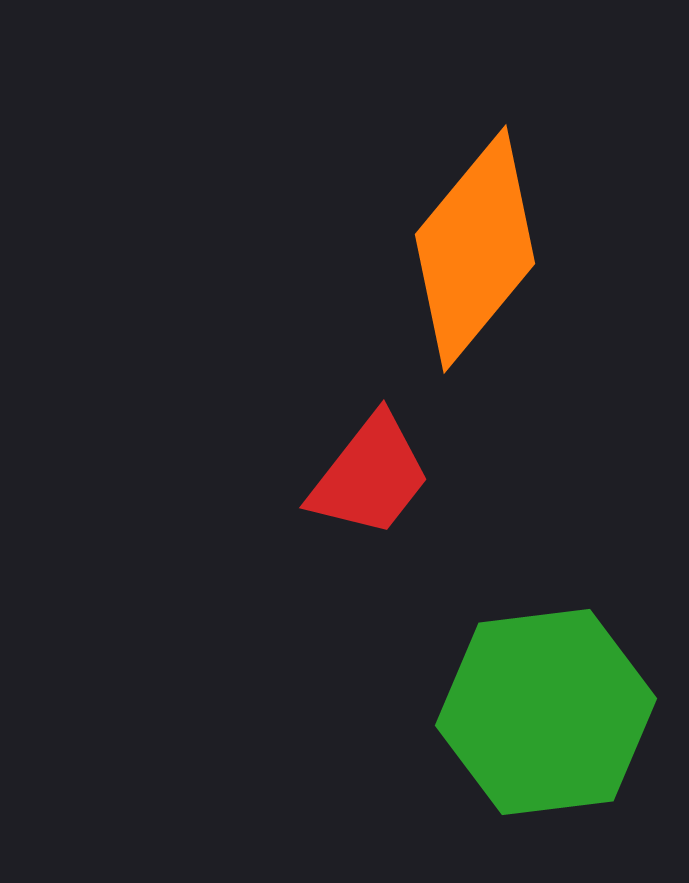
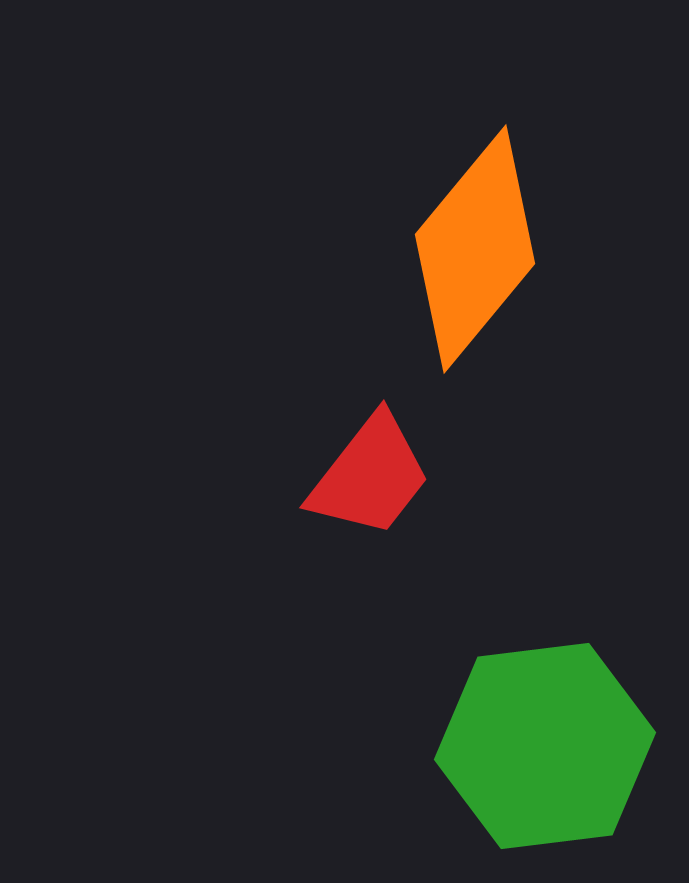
green hexagon: moved 1 px left, 34 px down
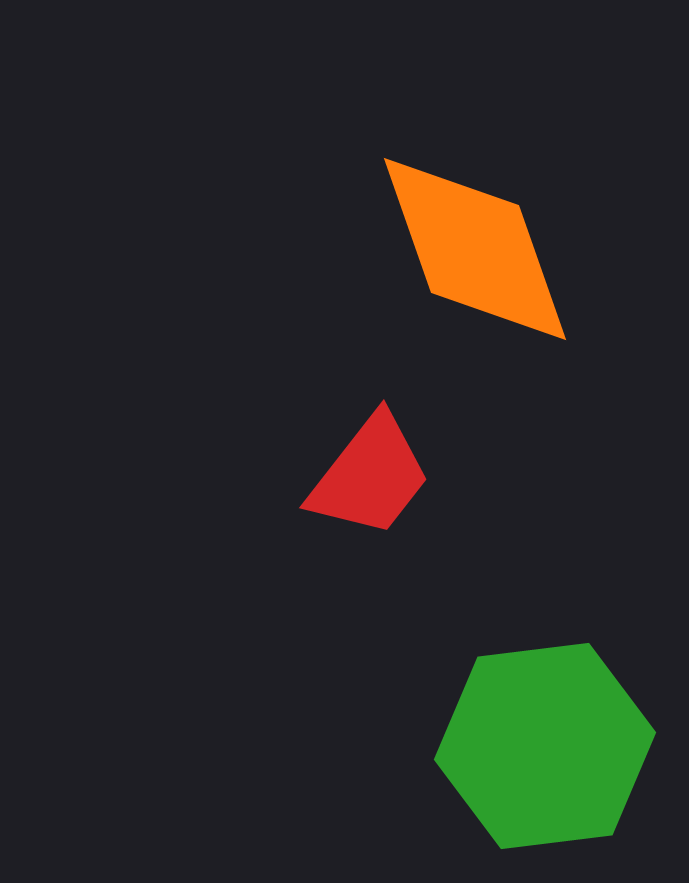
orange diamond: rotated 59 degrees counterclockwise
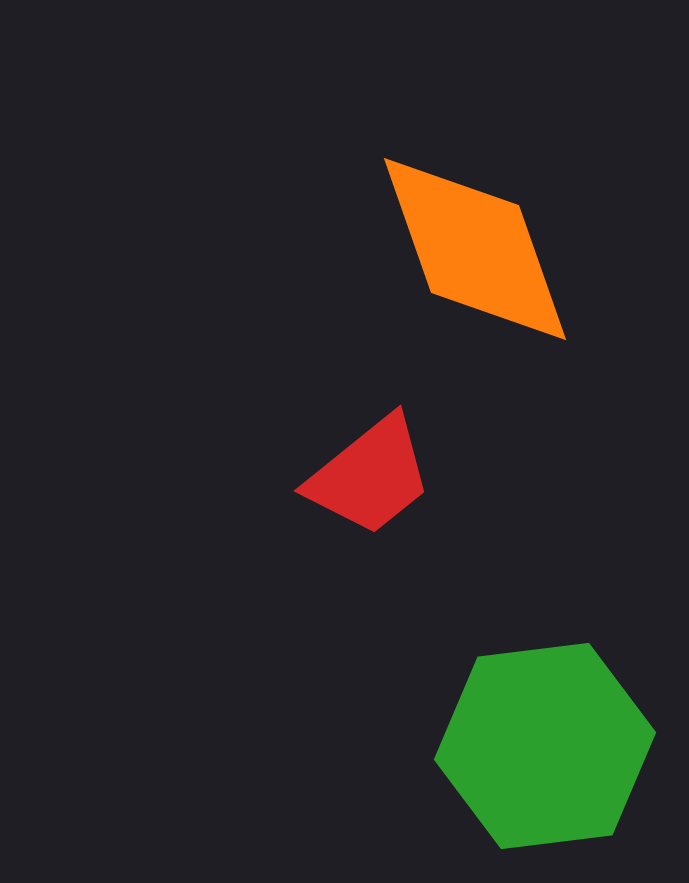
red trapezoid: rotated 13 degrees clockwise
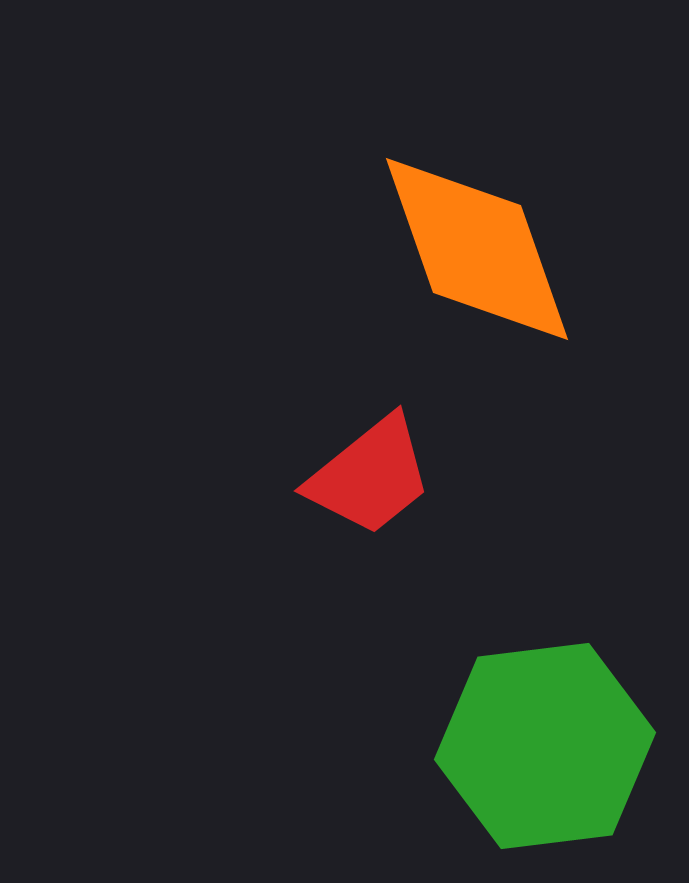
orange diamond: moved 2 px right
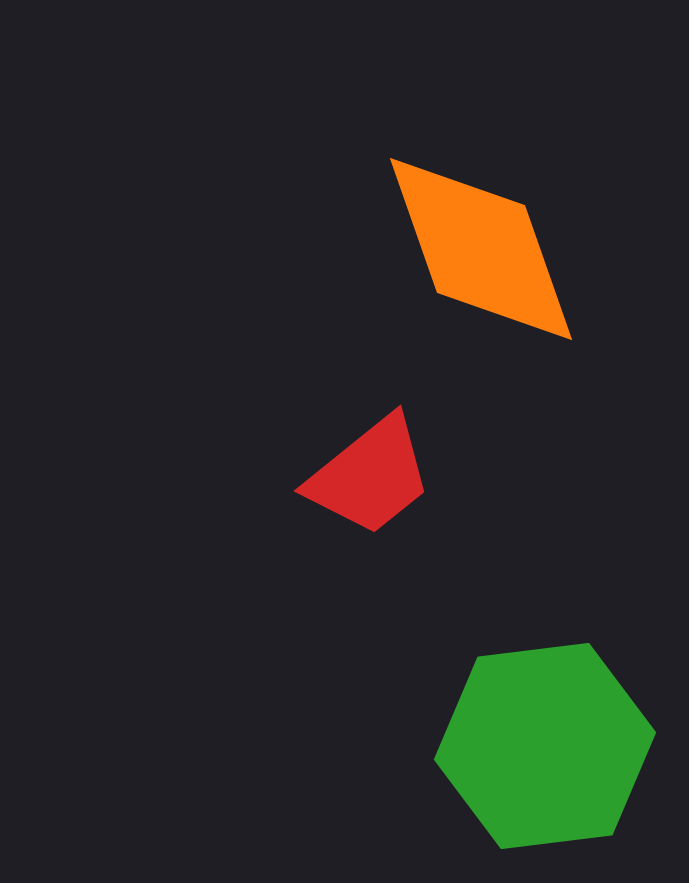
orange diamond: moved 4 px right
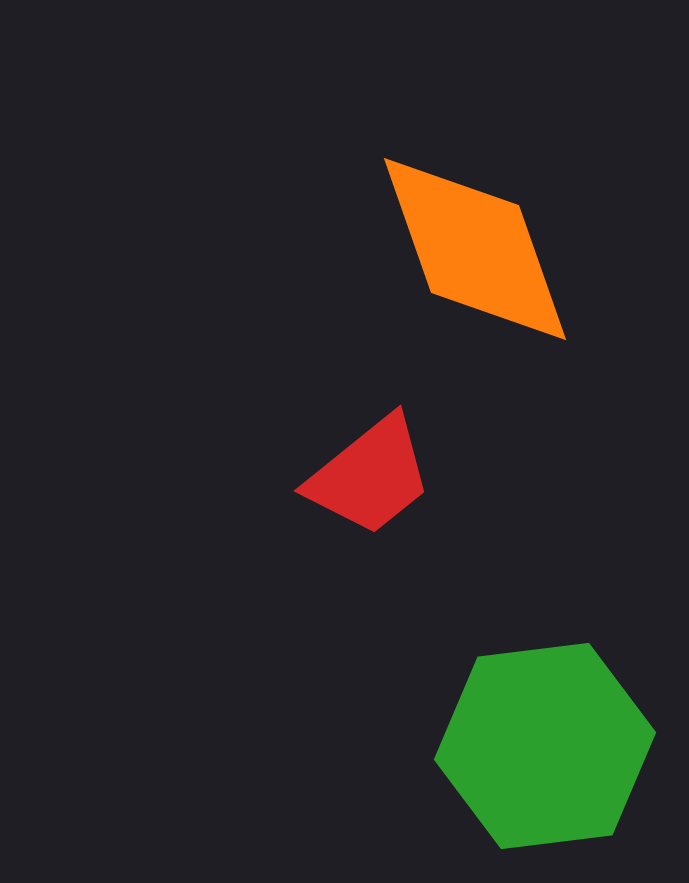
orange diamond: moved 6 px left
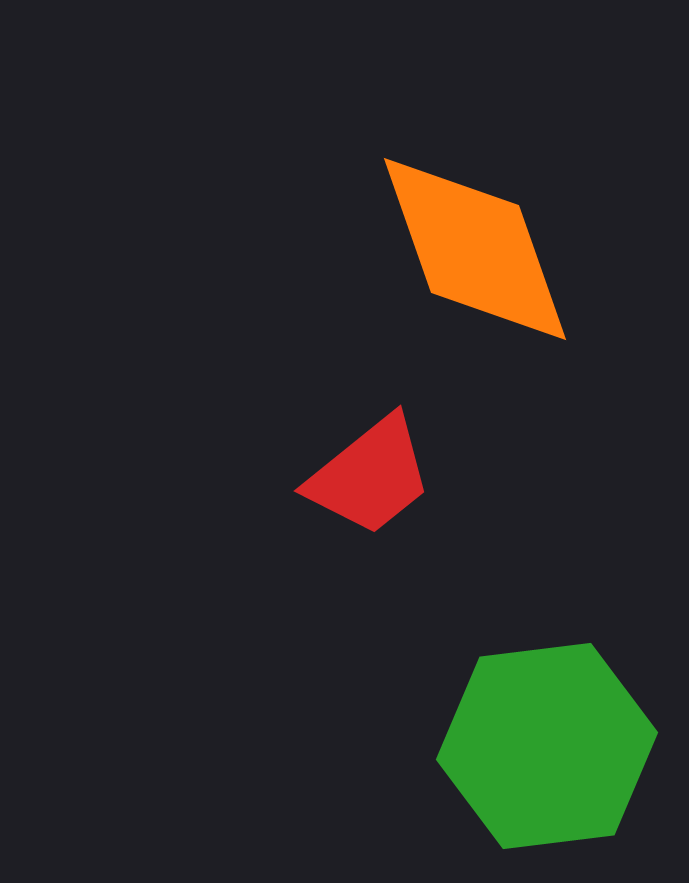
green hexagon: moved 2 px right
